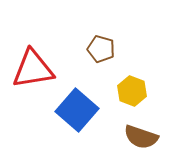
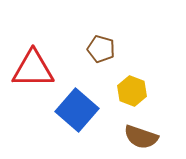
red triangle: rotated 9 degrees clockwise
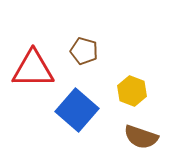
brown pentagon: moved 17 px left, 2 px down
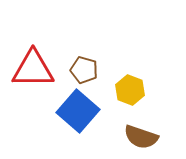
brown pentagon: moved 19 px down
yellow hexagon: moved 2 px left, 1 px up
blue square: moved 1 px right, 1 px down
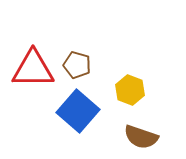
brown pentagon: moved 7 px left, 5 px up
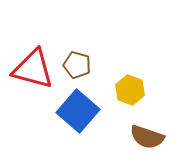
red triangle: rotated 15 degrees clockwise
brown semicircle: moved 6 px right
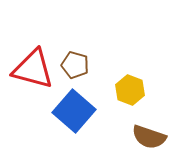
brown pentagon: moved 2 px left
blue square: moved 4 px left
brown semicircle: moved 2 px right
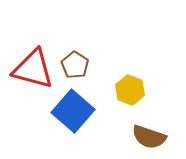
brown pentagon: rotated 16 degrees clockwise
blue square: moved 1 px left
